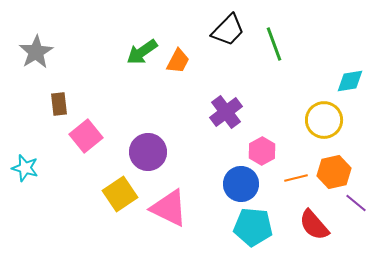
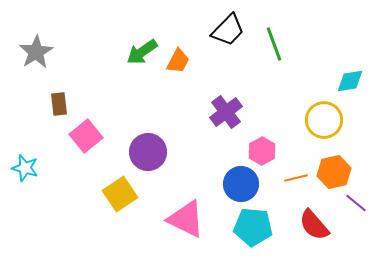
pink triangle: moved 17 px right, 11 px down
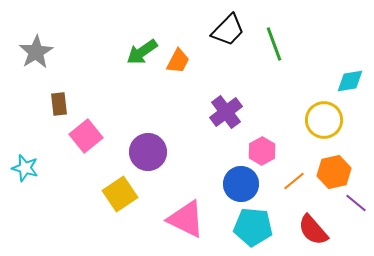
orange line: moved 2 px left, 3 px down; rotated 25 degrees counterclockwise
red semicircle: moved 1 px left, 5 px down
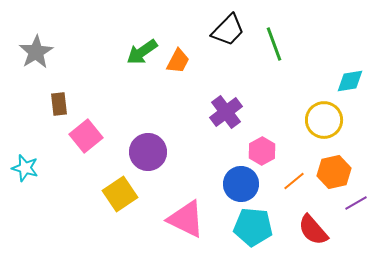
purple line: rotated 70 degrees counterclockwise
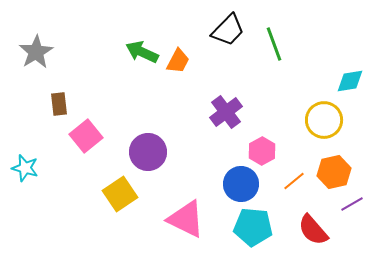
green arrow: rotated 60 degrees clockwise
purple line: moved 4 px left, 1 px down
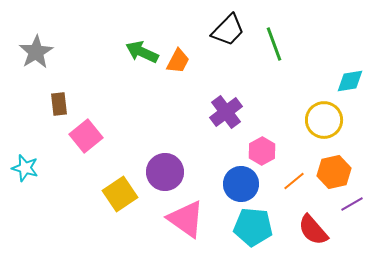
purple circle: moved 17 px right, 20 px down
pink triangle: rotated 9 degrees clockwise
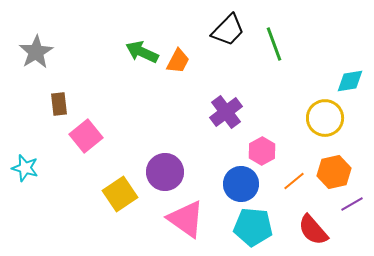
yellow circle: moved 1 px right, 2 px up
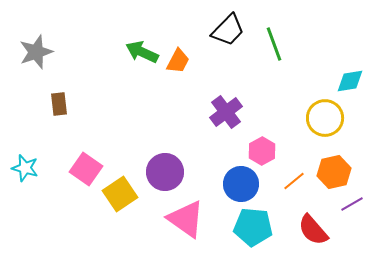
gray star: rotated 12 degrees clockwise
pink square: moved 33 px down; rotated 16 degrees counterclockwise
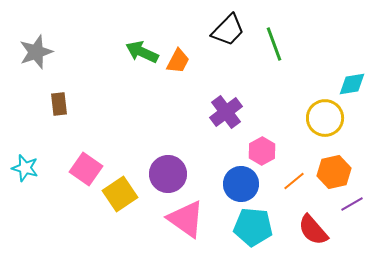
cyan diamond: moved 2 px right, 3 px down
purple circle: moved 3 px right, 2 px down
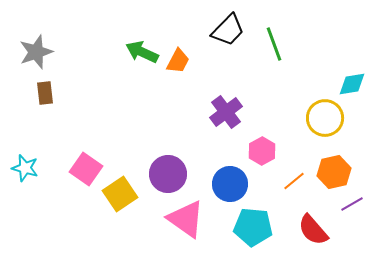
brown rectangle: moved 14 px left, 11 px up
blue circle: moved 11 px left
